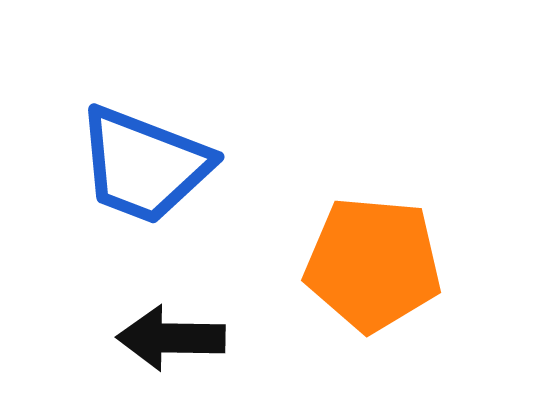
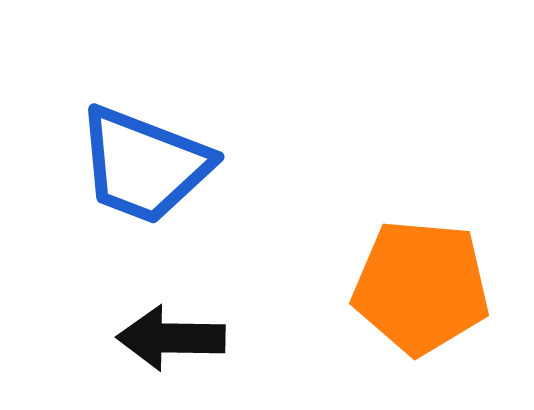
orange pentagon: moved 48 px right, 23 px down
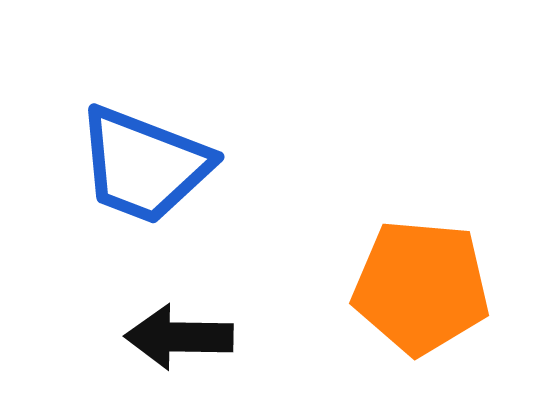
black arrow: moved 8 px right, 1 px up
